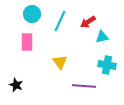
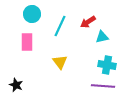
cyan line: moved 5 px down
purple line: moved 19 px right
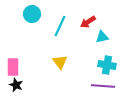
pink rectangle: moved 14 px left, 25 px down
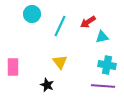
black star: moved 31 px right
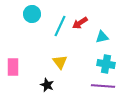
red arrow: moved 8 px left, 1 px down
cyan cross: moved 1 px left, 1 px up
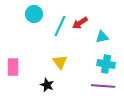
cyan circle: moved 2 px right
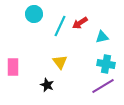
purple line: rotated 35 degrees counterclockwise
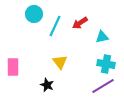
cyan line: moved 5 px left
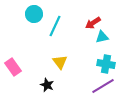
red arrow: moved 13 px right
pink rectangle: rotated 36 degrees counterclockwise
